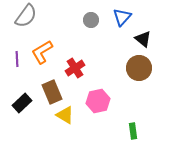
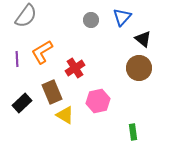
green rectangle: moved 1 px down
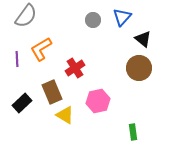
gray circle: moved 2 px right
orange L-shape: moved 1 px left, 3 px up
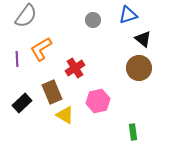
blue triangle: moved 6 px right, 2 px up; rotated 30 degrees clockwise
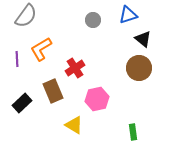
brown rectangle: moved 1 px right, 1 px up
pink hexagon: moved 1 px left, 2 px up
yellow triangle: moved 9 px right, 10 px down
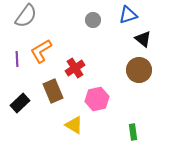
orange L-shape: moved 2 px down
brown circle: moved 2 px down
black rectangle: moved 2 px left
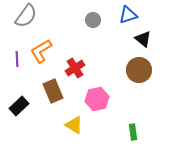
black rectangle: moved 1 px left, 3 px down
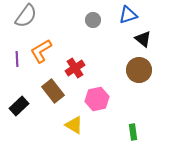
brown rectangle: rotated 15 degrees counterclockwise
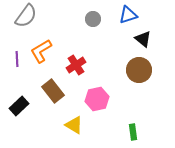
gray circle: moved 1 px up
red cross: moved 1 px right, 3 px up
